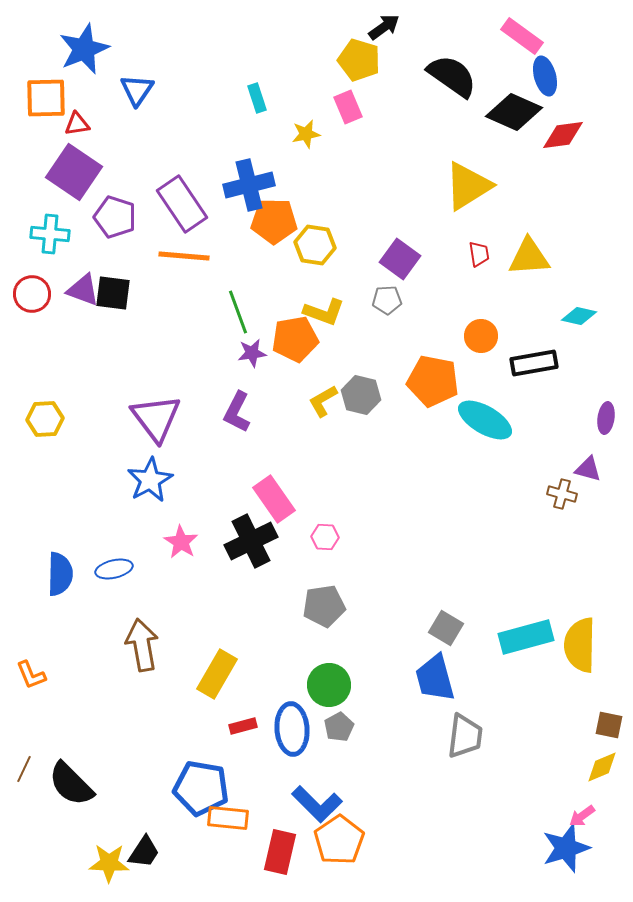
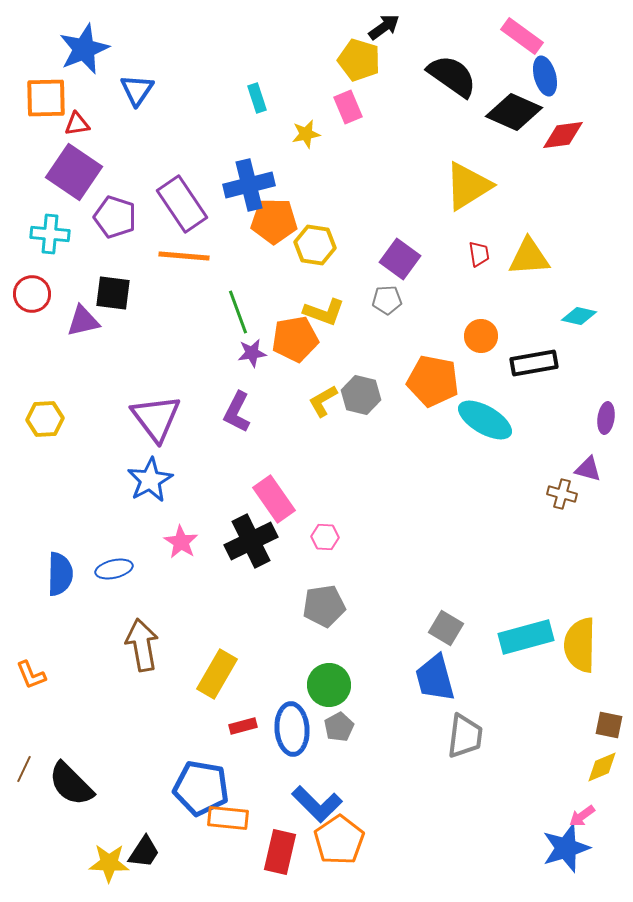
purple triangle at (83, 290): moved 31 px down; rotated 33 degrees counterclockwise
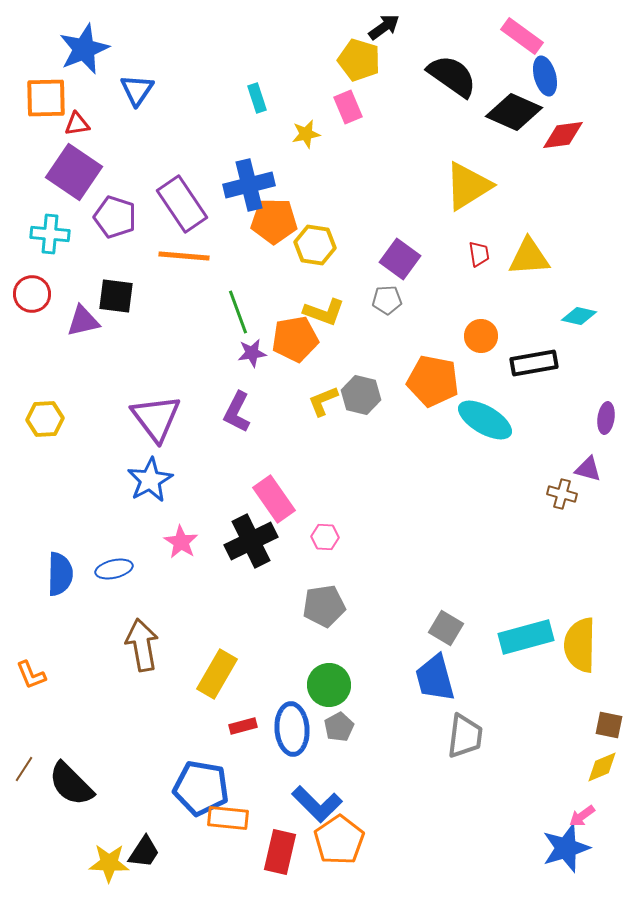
black square at (113, 293): moved 3 px right, 3 px down
yellow L-shape at (323, 401): rotated 8 degrees clockwise
brown line at (24, 769): rotated 8 degrees clockwise
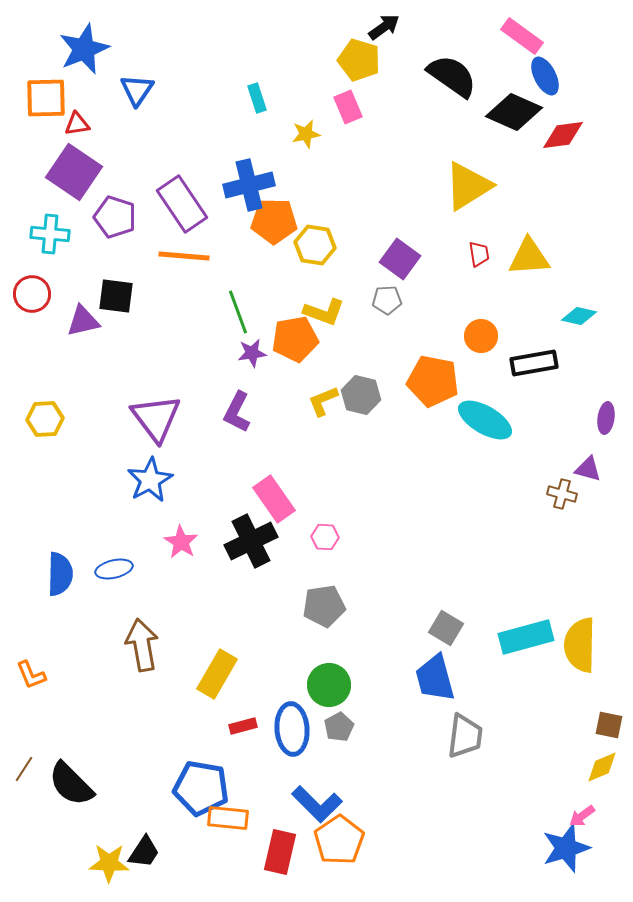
blue ellipse at (545, 76): rotated 12 degrees counterclockwise
